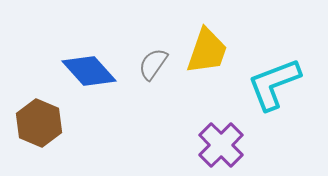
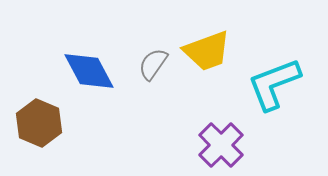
yellow trapezoid: rotated 51 degrees clockwise
blue diamond: rotated 14 degrees clockwise
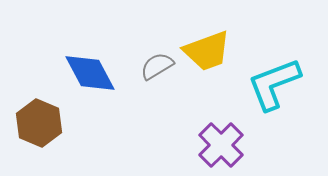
gray semicircle: moved 4 px right, 2 px down; rotated 24 degrees clockwise
blue diamond: moved 1 px right, 2 px down
